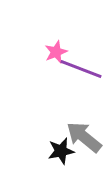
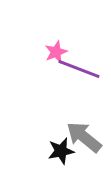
purple line: moved 2 px left
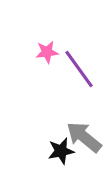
pink star: moved 9 px left; rotated 15 degrees clockwise
purple line: rotated 33 degrees clockwise
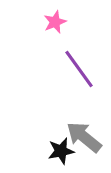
pink star: moved 8 px right, 30 px up; rotated 15 degrees counterclockwise
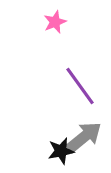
purple line: moved 1 px right, 17 px down
gray arrow: rotated 102 degrees clockwise
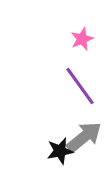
pink star: moved 27 px right, 17 px down
black star: moved 1 px left
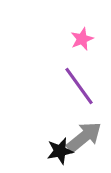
purple line: moved 1 px left
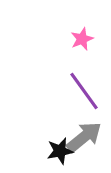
purple line: moved 5 px right, 5 px down
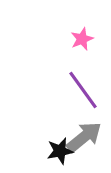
purple line: moved 1 px left, 1 px up
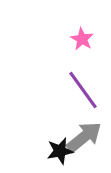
pink star: rotated 20 degrees counterclockwise
